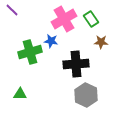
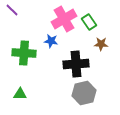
green rectangle: moved 2 px left, 3 px down
brown star: moved 2 px down
green cross: moved 6 px left, 1 px down; rotated 20 degrees clockwise
gray hexagon: moved 2 px left, 2 px up; rotated 20 degrees clockwise
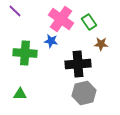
purple line: moved 3 px right, 1 px down
pink cross: moved 3 px left; rotated 25 degrees counterclockwise
green cross: moved 1 px right
black cross: moved 2 px right
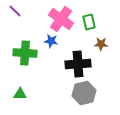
green rectangle: rotated 21 degrees clockwise
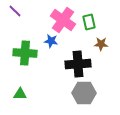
pink cross: moved 2 px right, 1 px down
gray hexagon: rotated 15 degrees clockwise
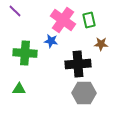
green rectangle: moved 2 px up
green triangle: moved 1 px left, 5 px up
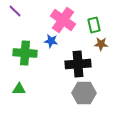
green rectangle: moved 5 px right, 5 px down
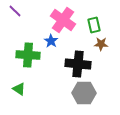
blue star: rotated 24 degrees clockwise
green cross: moved 3 px right, 2 px down
black cross: rotated 10 degrees clockwise
green triangle: rotated 32 degrees clockwise
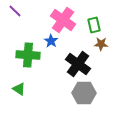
black cross: rotated 30 degrees clockwise
